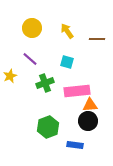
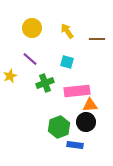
black circle: moved 2 px left, 1 px down
green hexagon: moved 11 px right
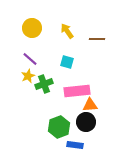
yellow star: moved 18 px right
green cross: moved 1 px left, 1 px down
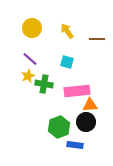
green cross: rotated 30 degrees clockwise
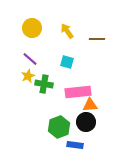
pink rectangle: moved 1 px right, 1 px down
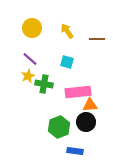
blue rectangle: moved 6 px down
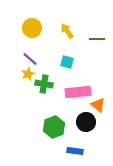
yellow star: moved 2 px up
orange triangle: moved 8 px right; rotated 42 degrees clockwise
green hexagon: moved 5 px left
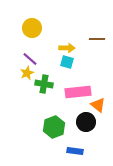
yellow arrow: moved 17 px down; rotated 126 degrees clockwise
yellow star: moved 1 px left, 1 px up
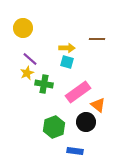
yellow circle: moved 9 px left
pink rectangle: rotated 30 degrees counterclockwise
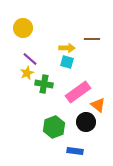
brown line: moved 5 px left
